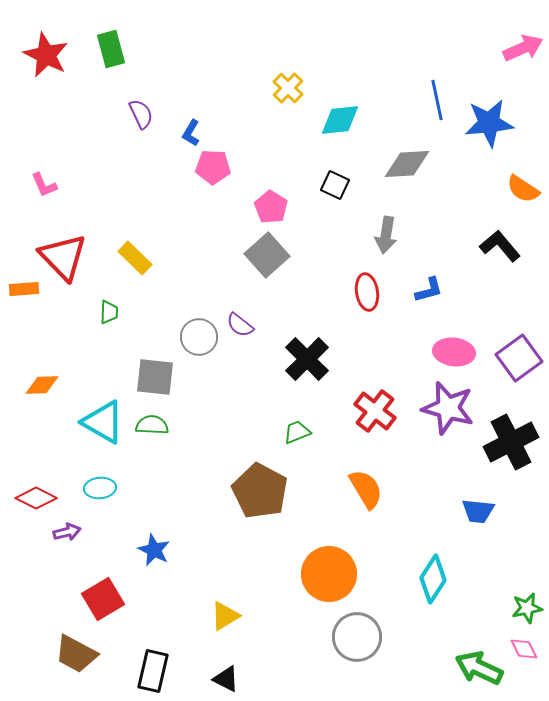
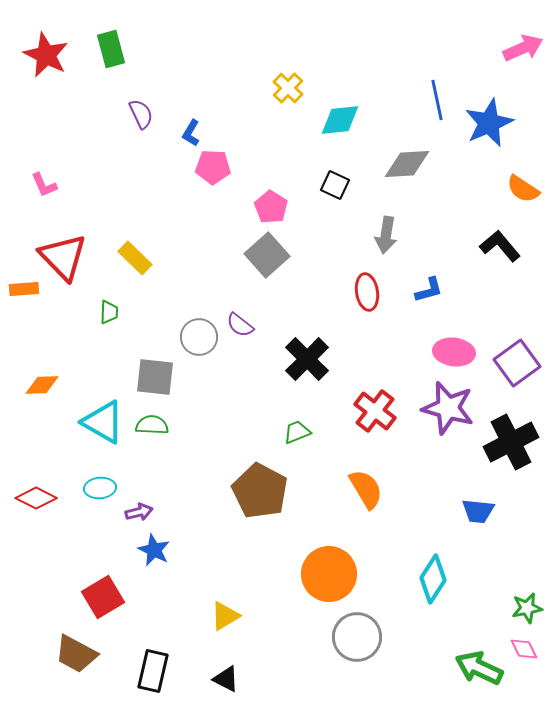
blue star at (489, 123): rotated 18 degrees counterclockwise
purple square at (519, 358): moved 2 px left, 5 px down
purple arrow at (67, 532): moved 72 px right, 20 px up
red square at (103, 599): moved 2 px up
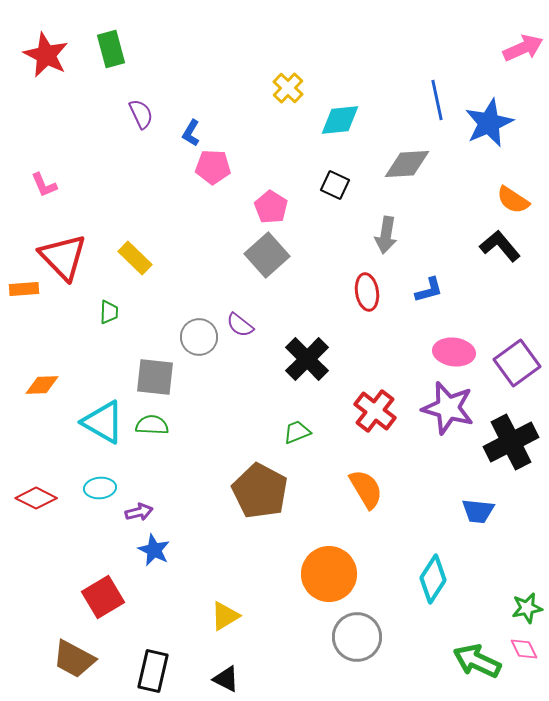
orange semicircle at (523, 189): moved 10 px left, 11 px down
brown trapezoid at (76, 654): moved 2 px left, 5 px down
green arrow at (479, 668): moved 2 px left, 7 px up
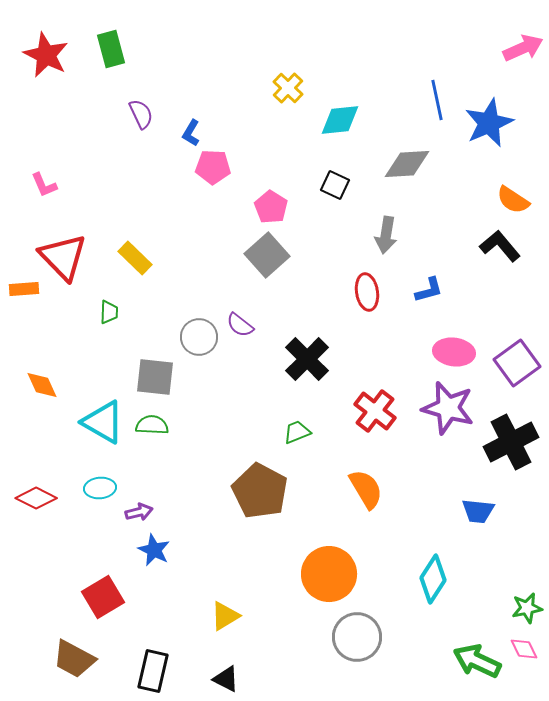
orange diamond at (42, 385): rotated 68 degrees clockwise
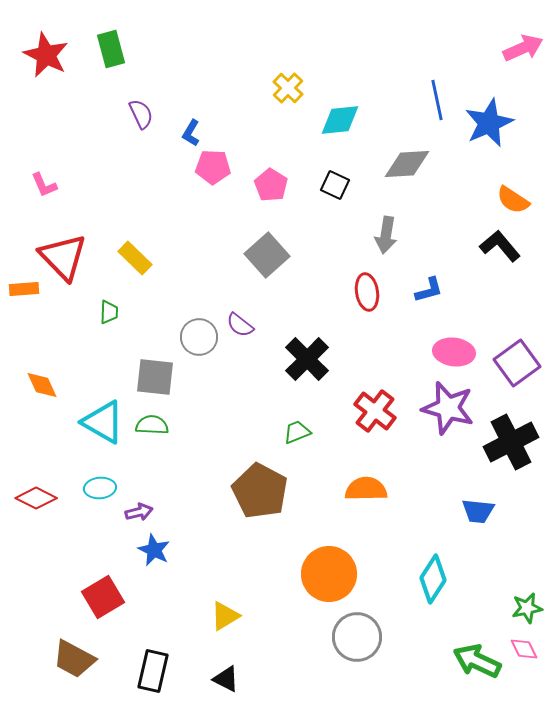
pink pentagon at (271, 207): moved 22 px up
orange semicircle at (366, 489): rotated 60 degrees counterclockwise
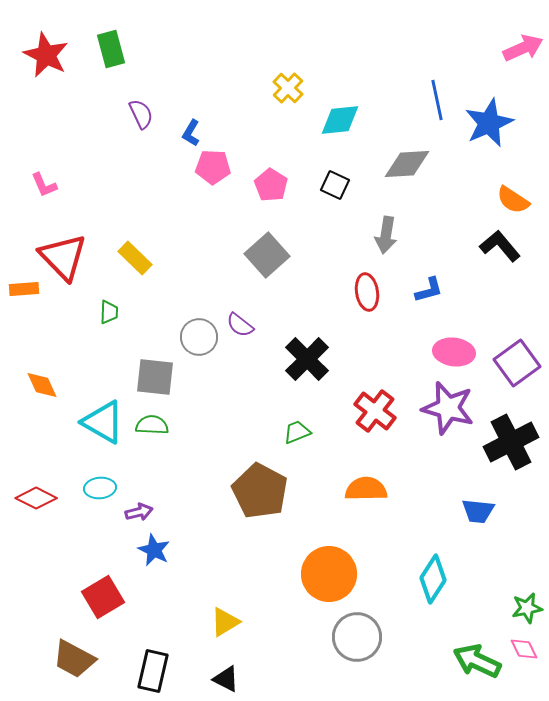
yellow triangle at (225, 616): moved 6 px down
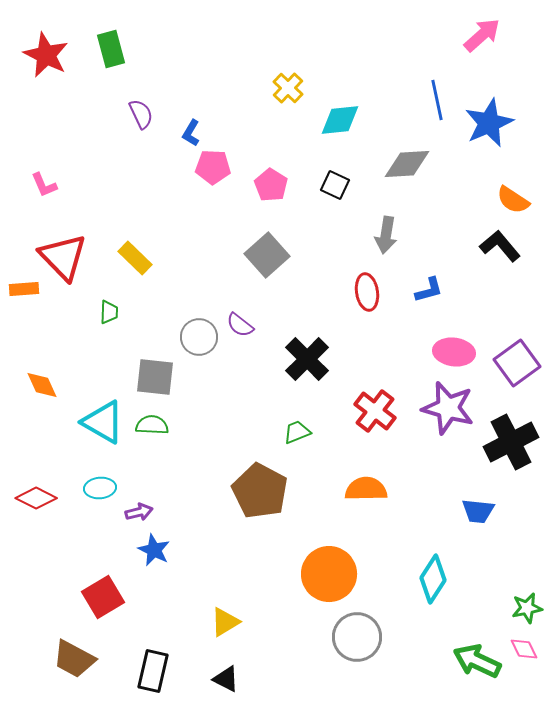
pink arrow at (523, 48): moved 41 px left, 13 px up; rotated 18 degrees counterclockwise
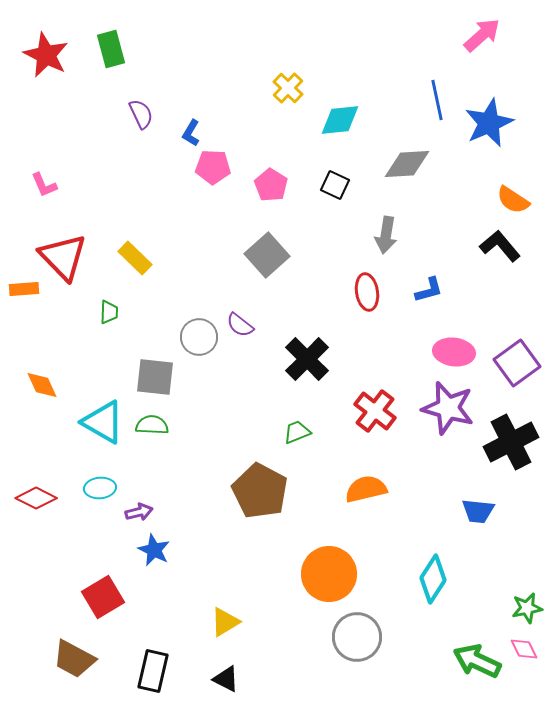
orange semicircle at (366, 489): rotated 12 degrees counterclockwise
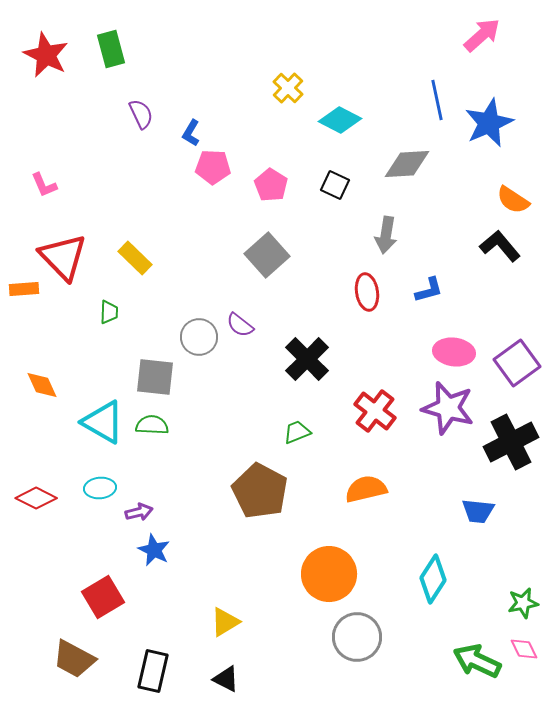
cyan diamond at (340, 120): rotated 33 degrees clockwise
green star at (527, 608): moved 4 px left, 5 px up
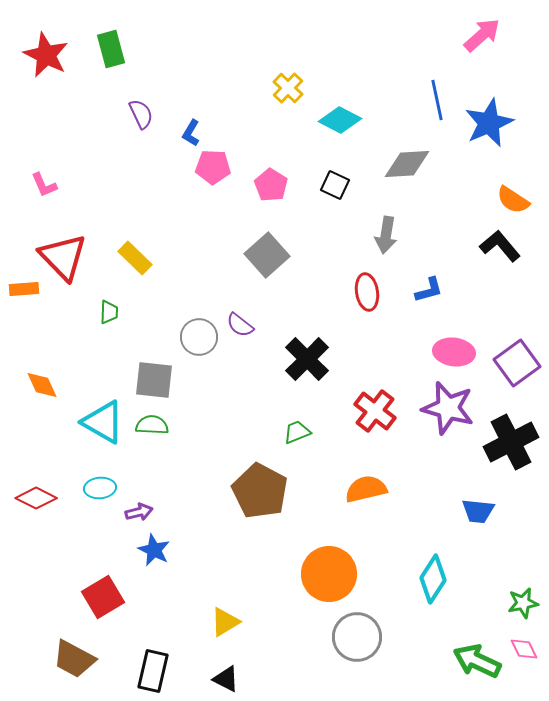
gray square at (155, 377): moved 1 px left, 3 px down
